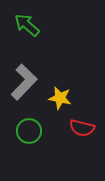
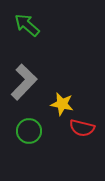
yellow star: moved 2 px right, 6 px down
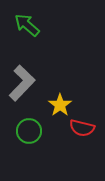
gray L-shape: moved 2 px left, 1 px down
yellow star: moved 2 px left, 1 px down; rotated 25 degrees clockwise
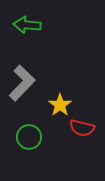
green arrow: rotated 36 degrees counterclockwise
green circle: moved 6 px down
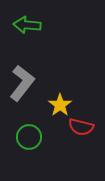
gray L-shape: rotated 6 degrees counterclockwise
red semicircle: moved 1 px left, 1 px up
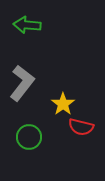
yellow star: moved 3 px right, 1 px up
